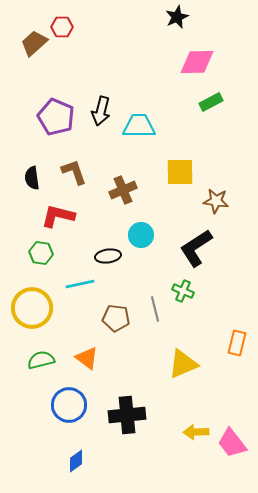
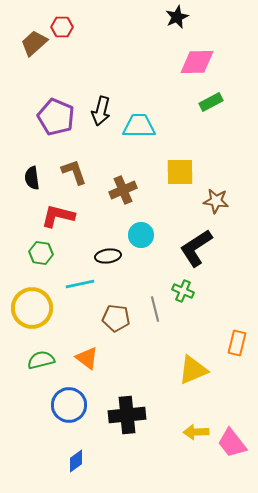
yellow triangle: moved 10 px right, 6 px down
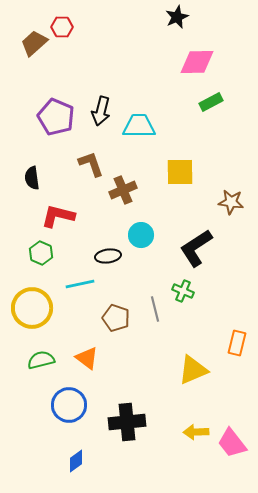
brown L-shape: moved 17 px right, 8 px up
brown star: moved 15 px right, 1 px down
green hexagon: rotated 15 degrees clockwise
brown pentagon: rotated 12 degrees clockwise
black cross: moved 7 px down
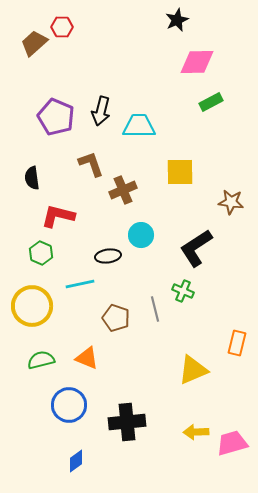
black star: moved 3 px down
yellow circle: moved 2 px up
orange triangle: rotated 15 degrees counterclockwise
pink trapezoid: rotated 112 degrees clockwise
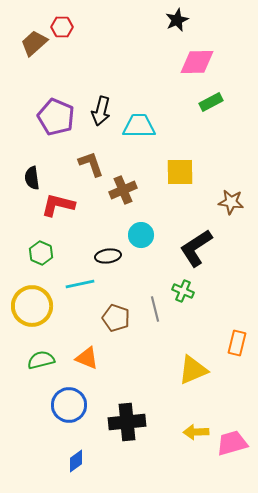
red L-shape: moved 11 px up
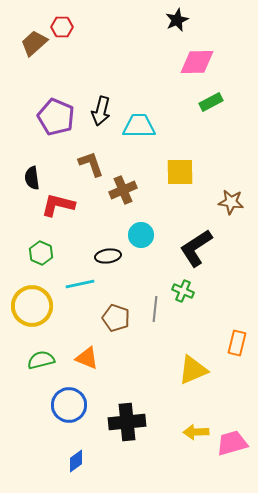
gray line: rotated 20 degrees clockwise
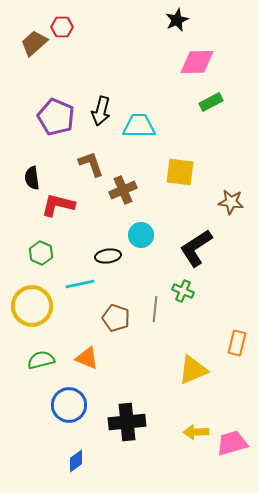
yellow square: rotated 8 degrees clockwise
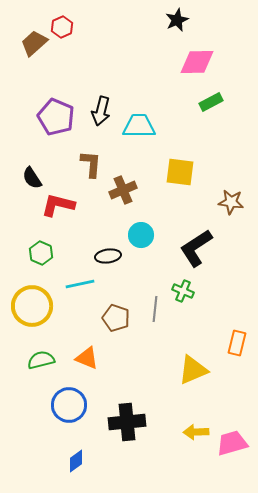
red hexagon: rotated 25 degrees counterclockwise
brown L-shape: rotated 24 degrees clockwise
black semicircle: rotated 25 degrees counterclockwise
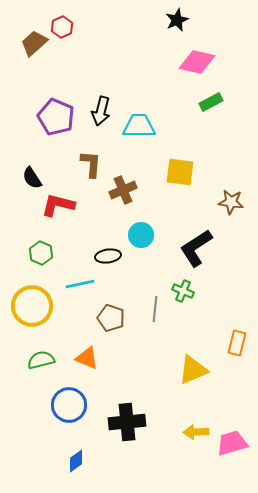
pink diamond: rotated 15 degrees clockwise
brown pentagon: moved 5 px left
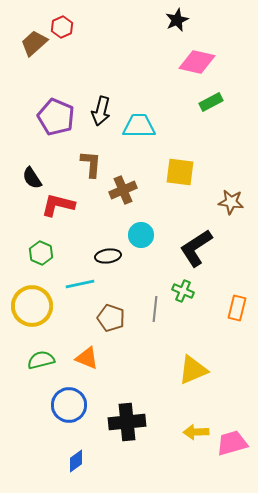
orange rectangle: moved 35 px up
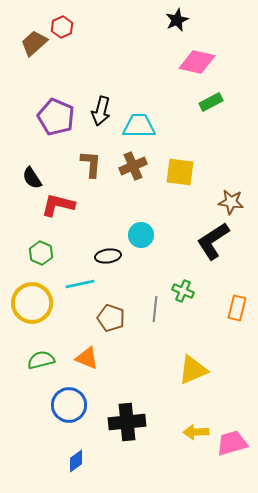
brown cross: moved 10 px right, 24 px up
black L-shape: moved 17 px right, 7 px up
yellow circle: moved 3 px up
